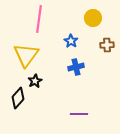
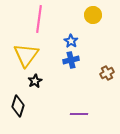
yellow circle: moved 3 px up
brown cross: moved 28 px down; rotated 24 degrees counterclockwise
blue cross: moved 5 px left, 7 px up
black diamond: moved 8 px down; rotated 25 degrees counterclockwise
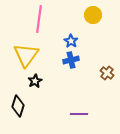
brown cross: rotated 24 degrees counterclockwise
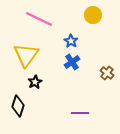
pink line: rotated 72 degrees counterclockwise
blue cross: moved 1 px right, 2 px down; rotated 21 degrees counterclockwise
black star: moved 1 px down
purple line: moved 1 px right, 1 px up
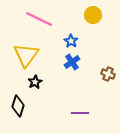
brown cross: moved 1 px right, 1 px down; rotated 16 degrees counterclockwise
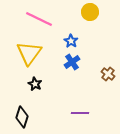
yellow circle: moved 3 px left, 3 px up
yellow triangle: moved 3 px right, 2 px up
brown cross: rotated 16 degrees clockwise
black star: moved 2 px down; rotated 16 degrees counterclockwise
black diamond: moved 4 px right, 11 px down
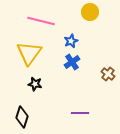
pink line: moved 2 px right, 2 px down; rotated 12 degrees counterclockwise
blue star: rotated 16 degrees clockwise
black star: rotated 16 degrees counterclockwise
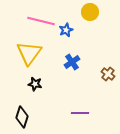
blue star: moved 5 px left, 11 px up
